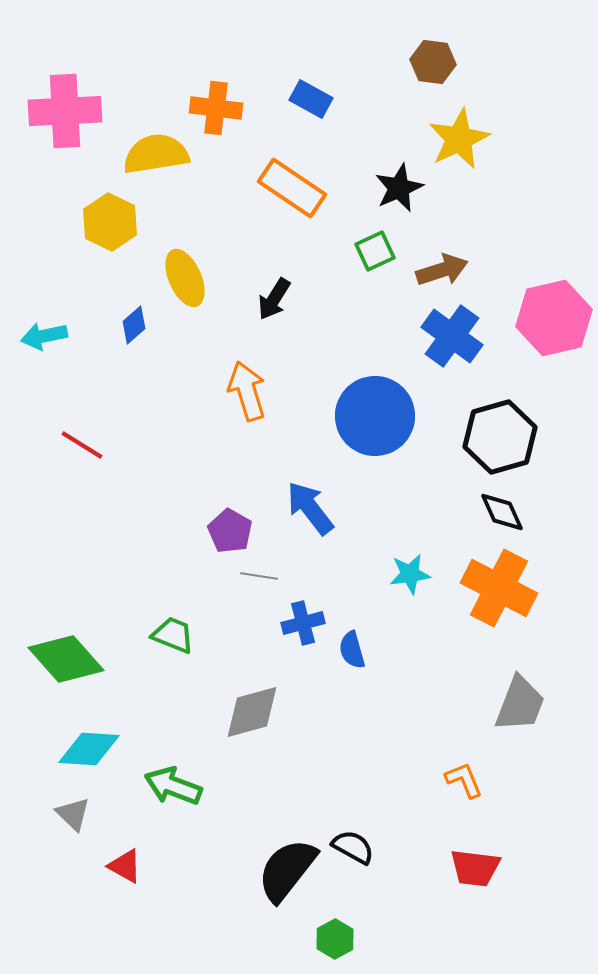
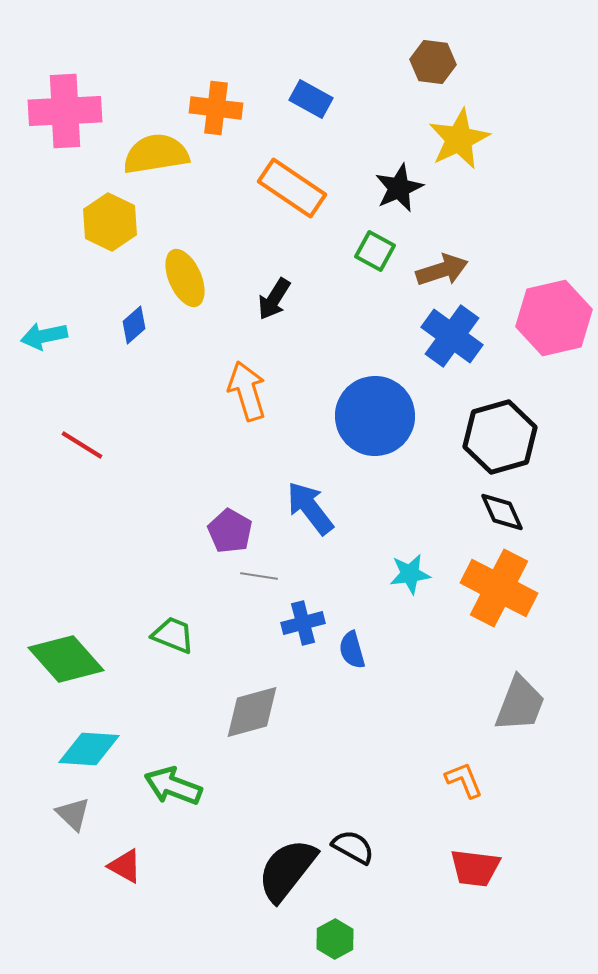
green square at (375, 251): rotated 36 degrees counterclockwise
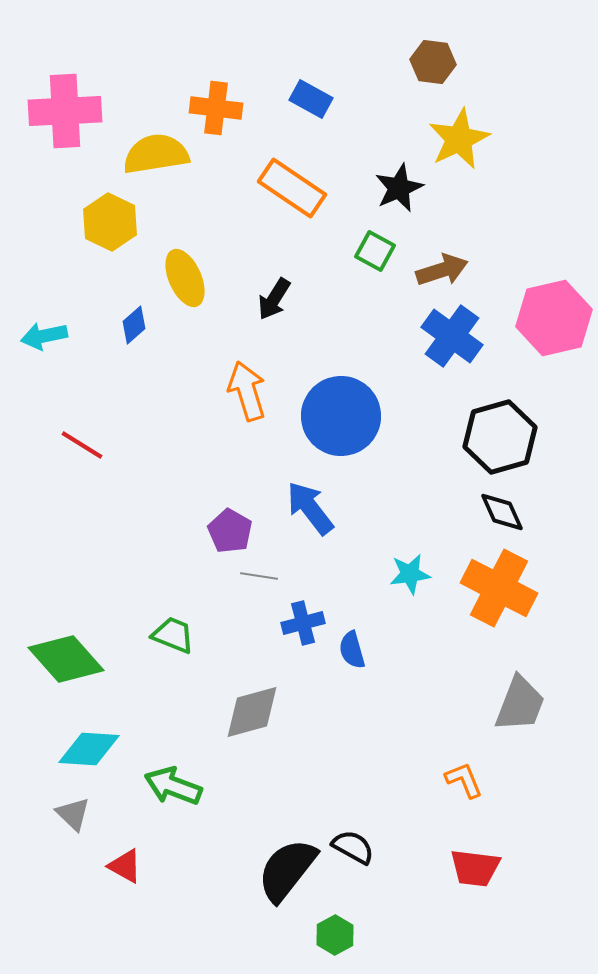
blue circle at (375, 416): moved 34 px left
green hexagon at (335, 939): moved 4 px up
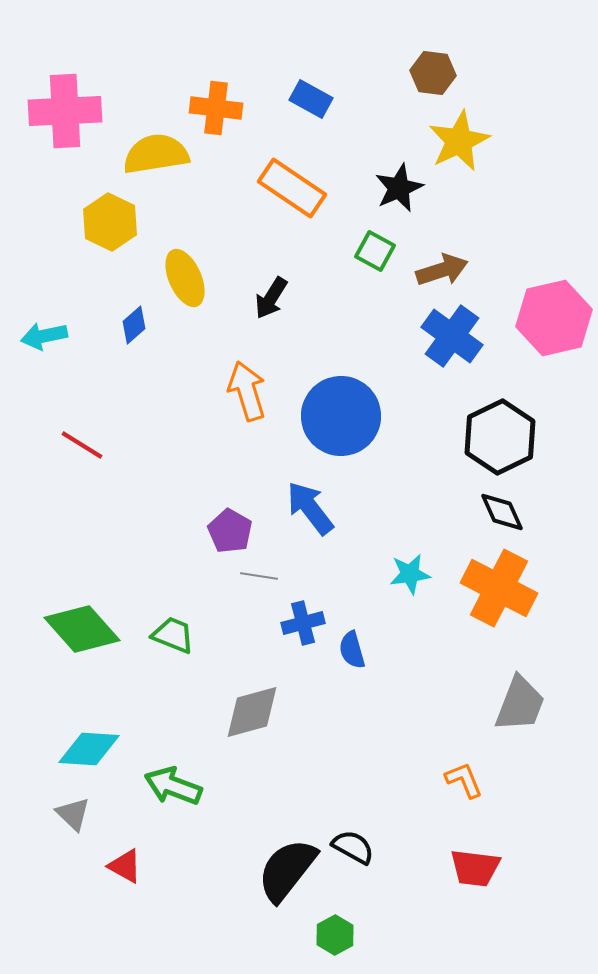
brown hexagon at (433, 62): moved 11 px down
yellow star at (459, 139): moved 2 px down
black arrow at (274, 299): moved 3 px left, 1 px up
black hexagon at (500, 437): rotated 10 degrees counterclockwise
green diamond at (66, 659): moved 16 px right, 30 px up
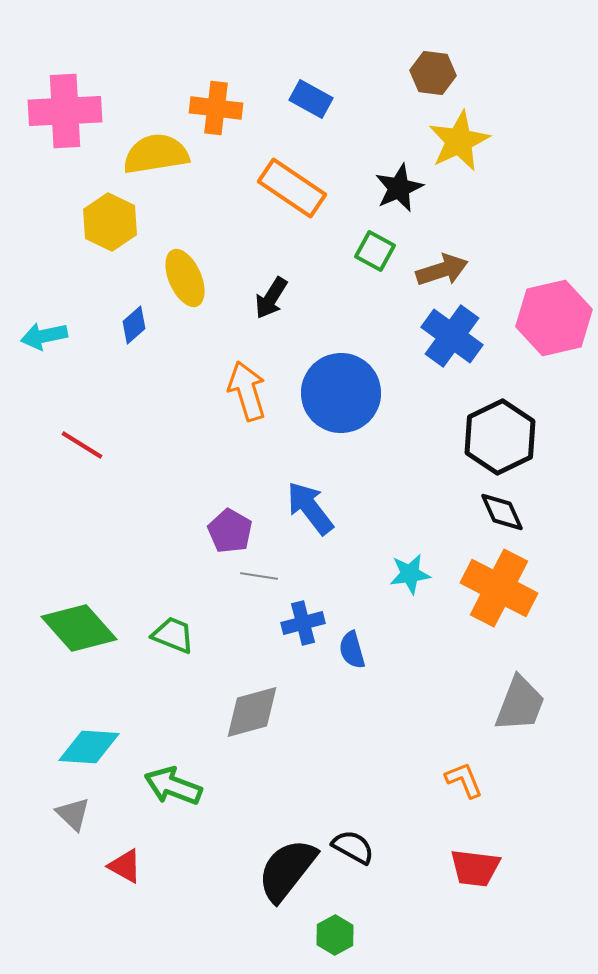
blue circle at (341, 416): moved 23 px up
green diamond at (82, 629): moved 3 px left, 1 px up
cyan diamond at (89, 749): moved 2 px up
